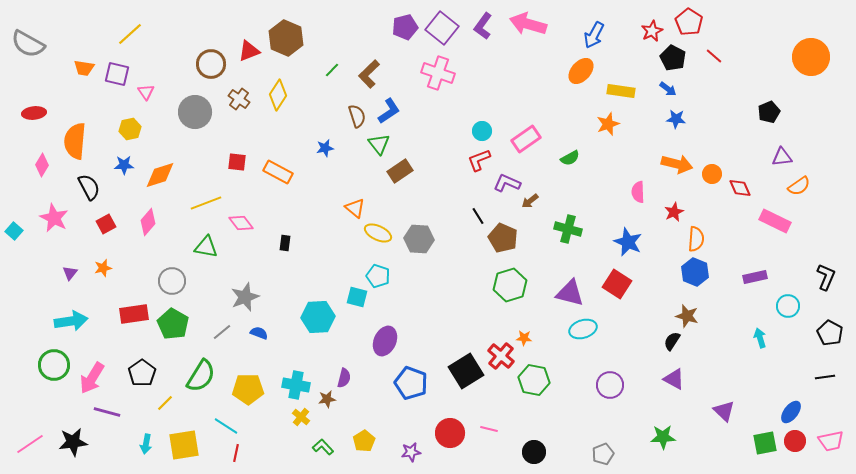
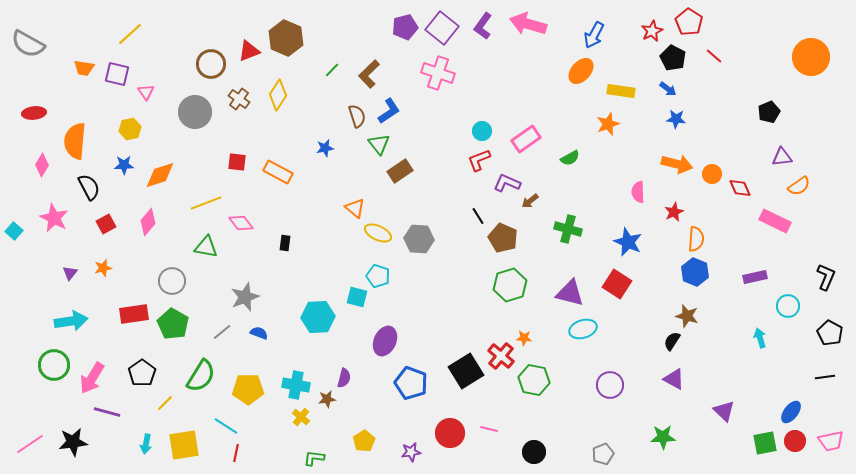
green L-shape at (323, 447): moved 9 px left, 11 px down; rotated 40 degrees counterclockwise
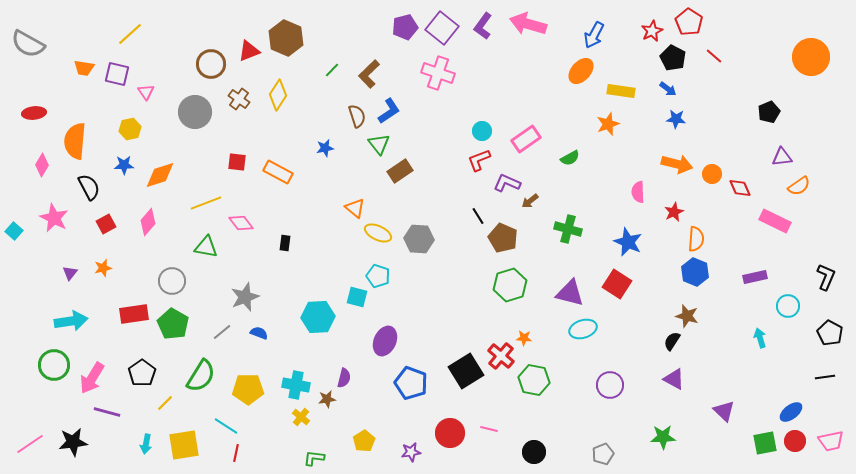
blue ellipse at (791, 412): rotated 15 degrees clockwise
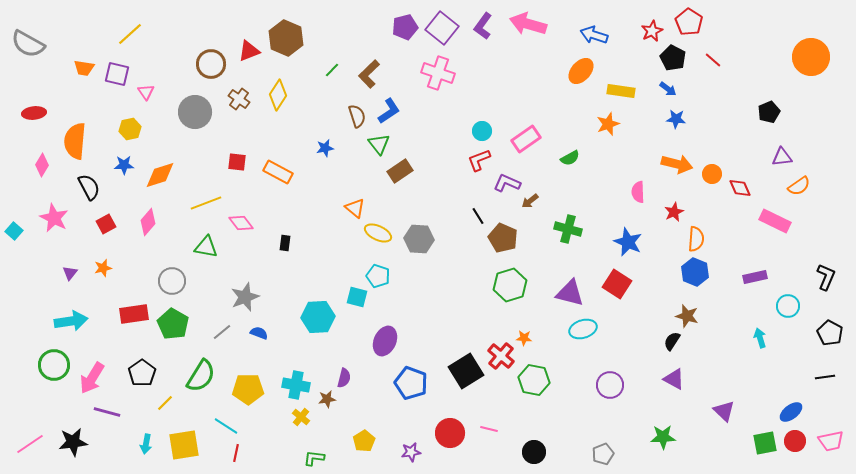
blue arrow at (594, 35): rotated 80 degrees clockwise
red line at (714, 56): moved 1 px left, 4 px down
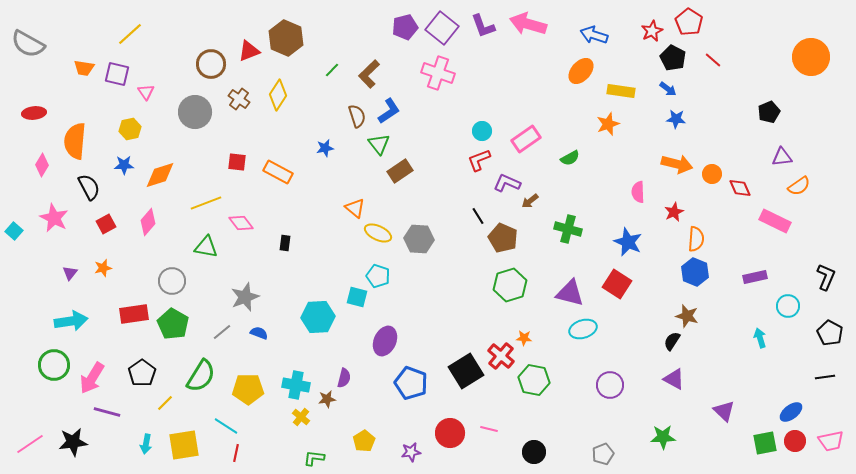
purple L-shape at (483, 26): rotated 56 degrees counterclockwise
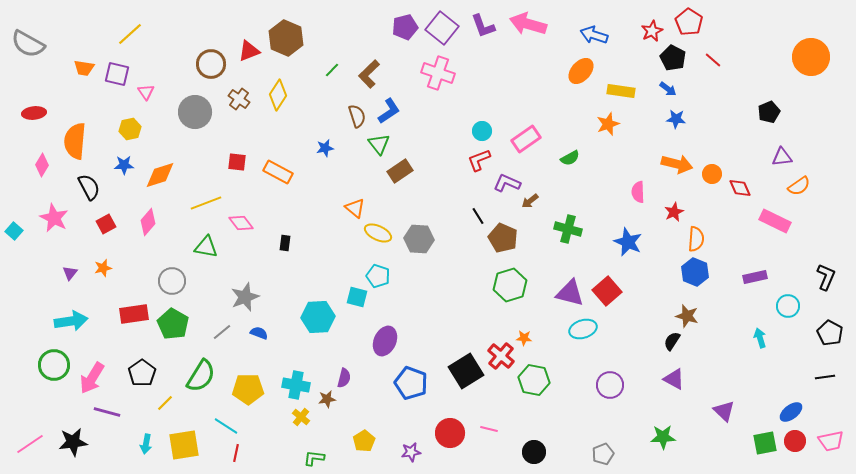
red square at (617, 284): moved 10 px left, 7 px down; rotated 16 degrees clockwise
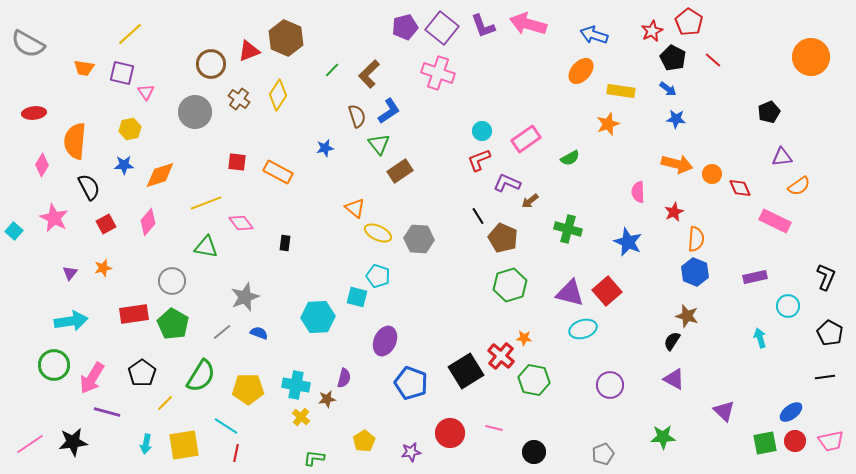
purple square at (117, 74): moved 5 px right, 1 px up
pink line at (489, 429): moved 5 px right, 1 px up
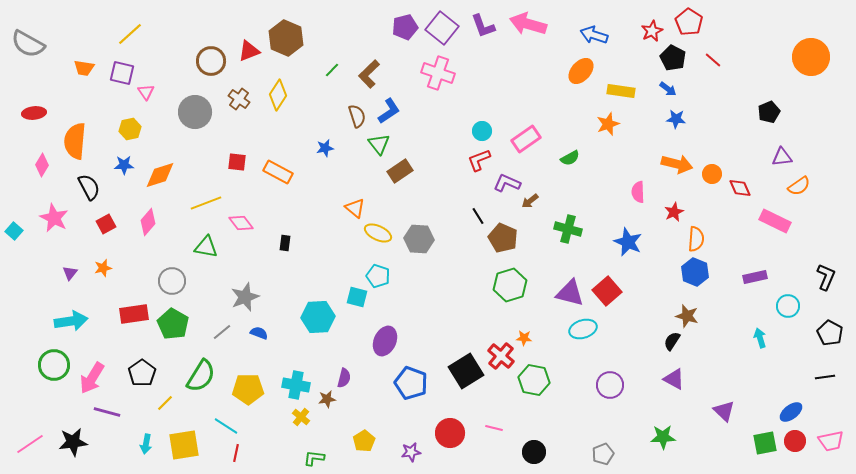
brown circle at (211, 64): moved 3 px up
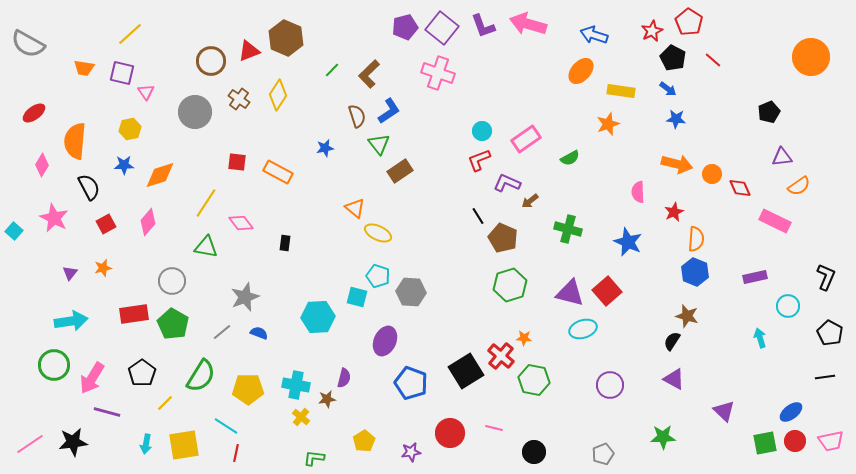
red ellipse at (34, 113): rotated 30 degrees counterclockwise
yellow line at (206, 203): rotated 36 degrees counterclockwise
gray hexagon at (419, 239): moved 8 px left, 53 px down
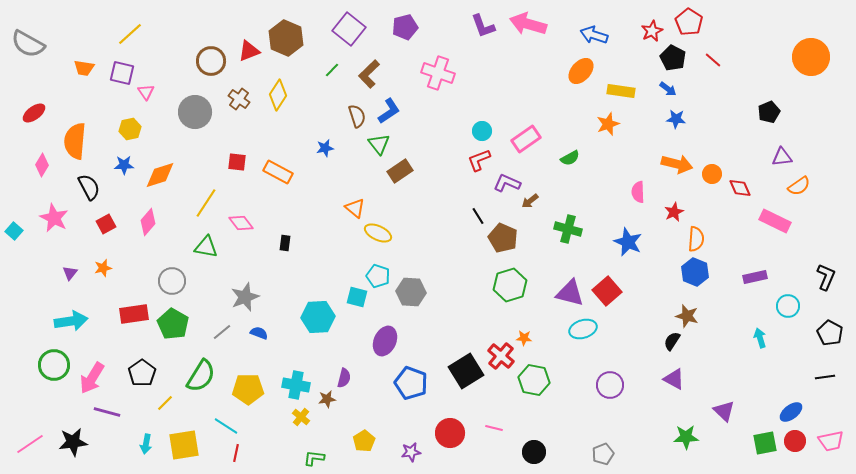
purple square at (442, 28): moved 93 px left, 1 px down
green star at (663, 437): moved 23 px right
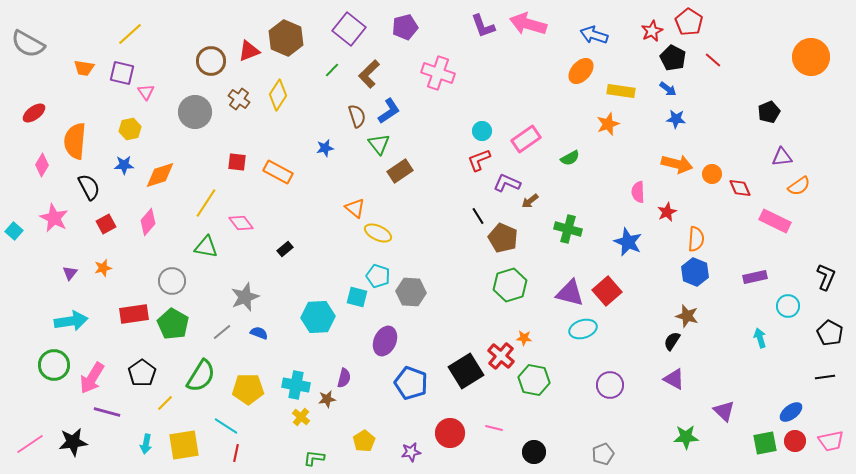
red star at (674, 212): moved 7 px left
black rectangle at (285, 243): moved 6 px down; rotated 42 degrees clockwise
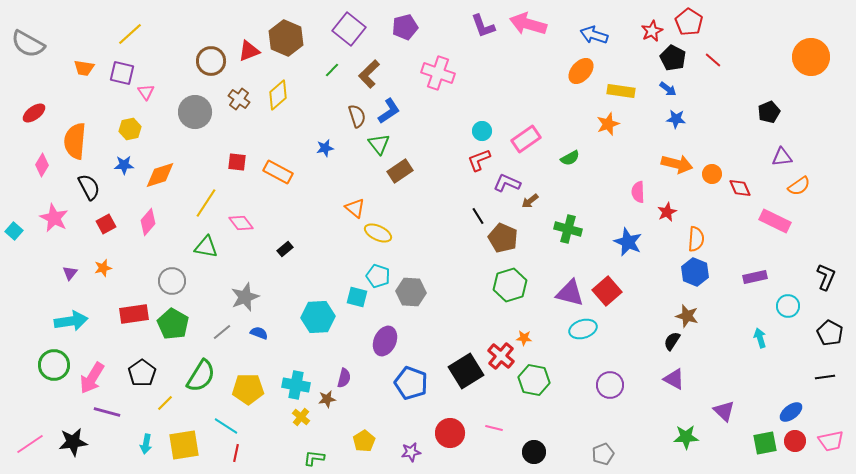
yellow diamond at (278, 95): rotated 16 degrees clockwise
